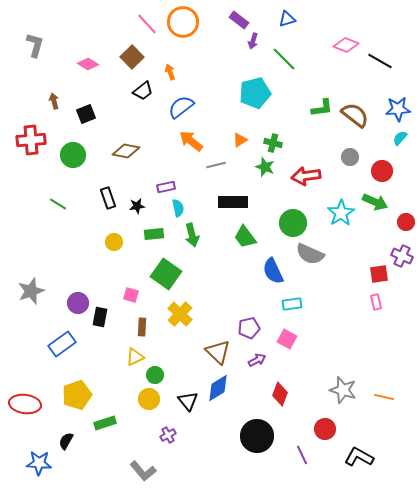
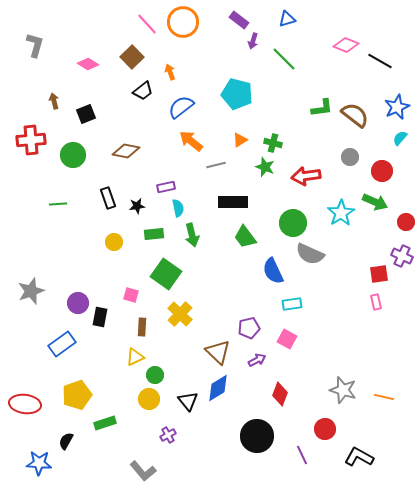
cyan pentagon at (255, 93): moved 18 px left, 1 px down; rotated 28 degrees clockwise
blue star at (398, 109): moved 1 px left, 2 px up; rotated 20 degrees counterclockwise
green line at (58, 204): rotated 36 degrees counterclockwise
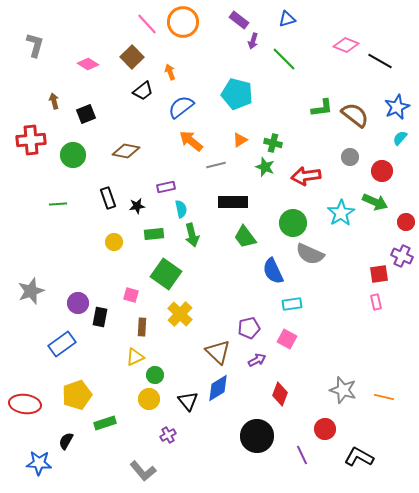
cyan semicircle at (178, 208): moved 3 px right, 1 px down
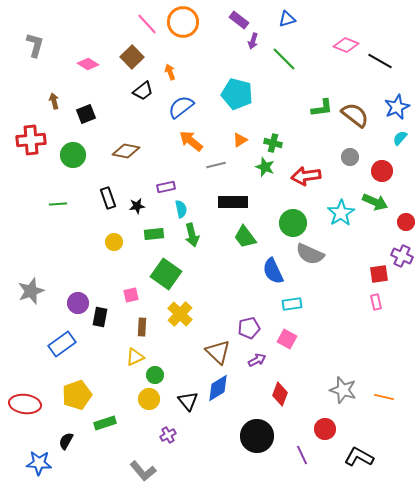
pink square at (131, 295): rotated 28 degrees counterclockwise
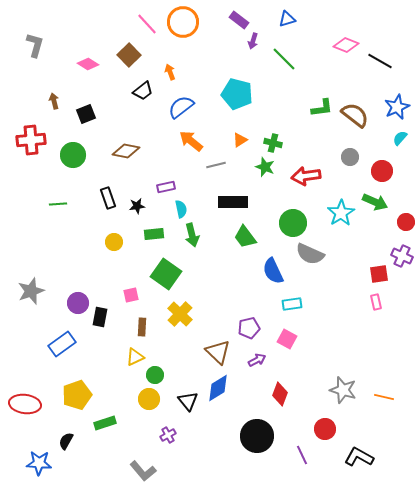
brown square at (132, 57): moved 3 px left, 2 px up
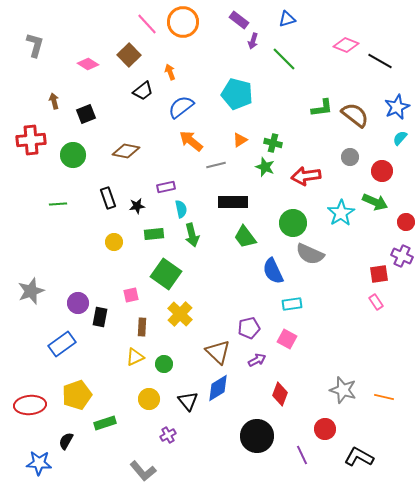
pink rectangle at (376, 302): rotated 21 degrees counterclockwise
green circle at (155, 375): moved 9 px right, 11 px up
red ellipse at (25, 404): moved 5 px right, 1 px down; rotated 12 degrees counterclockwise
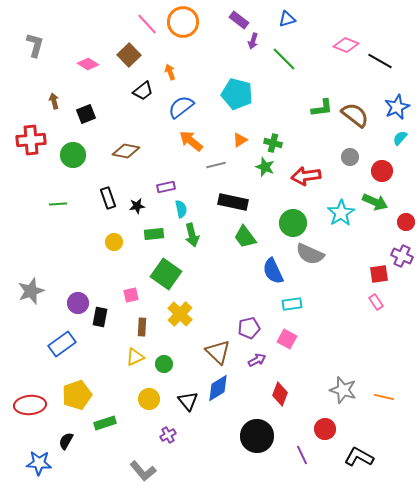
black rectangle at (233, 202): rotated 12 degrees clockwise
